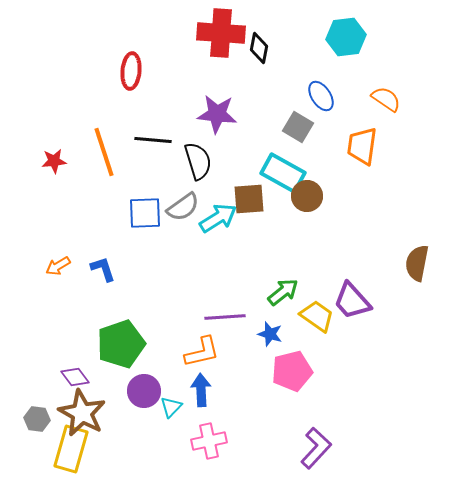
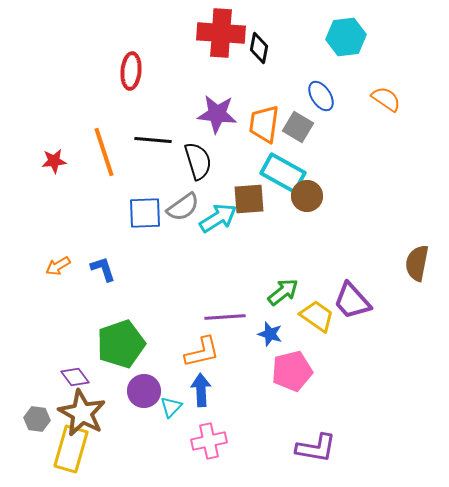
orange trapezoid: moved 98 px left, 22 px up
purple L-shape: rotated 57 degrees clockwise
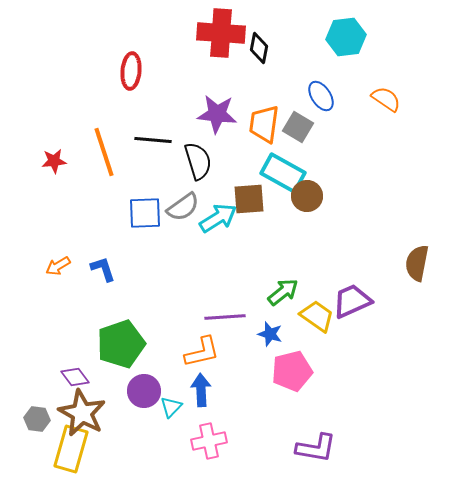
purple trapezoid: rotated 108 degrees clockwise
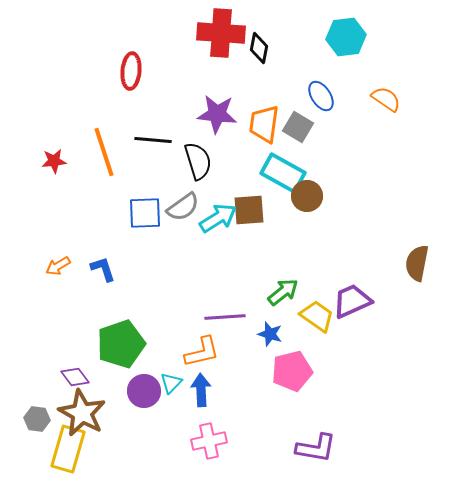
brown square: moved 11 px down
cyan triangle: moved 24 px up
yellow rectangle: moved 3 px left
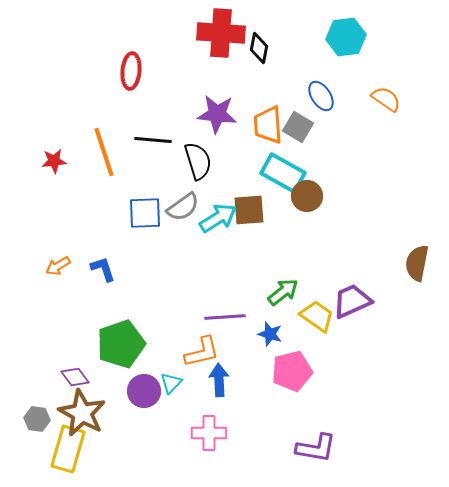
orange trapezoid: moved 4 px right, 1 px down; rotated 12 degrees counterclockwise
blue arrow: moved 18 px right, 10 px up
pink cross: moved 8 px up; rotated 12 degrees clockwise
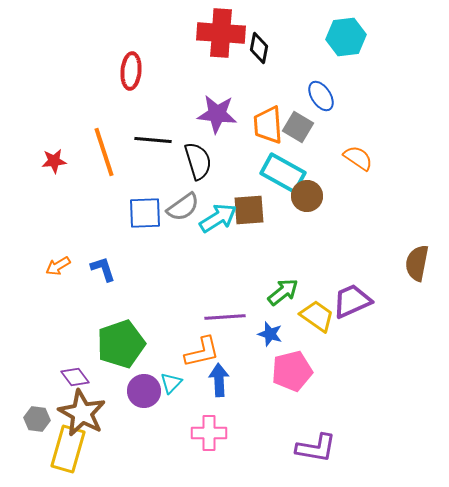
orange semicircle: moved 28 px left, 59 px down
